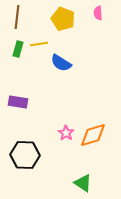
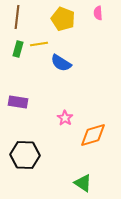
pink star: moved 1 px left, 15 px up
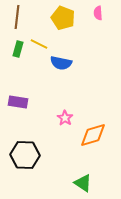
yellow pentagon: moved 1 px up
yellow line: rotated 36 degrees clockwise
blue semicircle: rotated 20 degrees counterclockwise
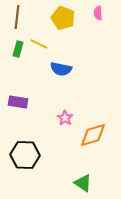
blue semicircle: moved 6 px down
